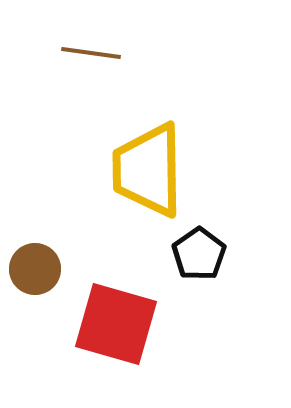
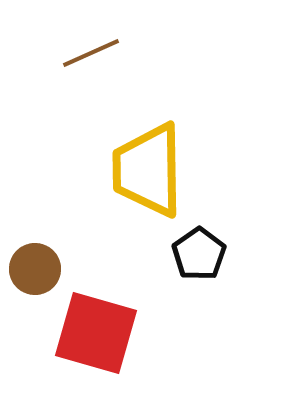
brown line: rotated 32 degrees counterclockwise
red square: moved 20 px left, 9 px down
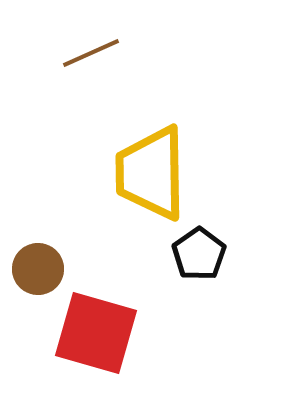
yellow trapezoid: moved 3 px right, 3 px down
brown circle: moved 3 px right
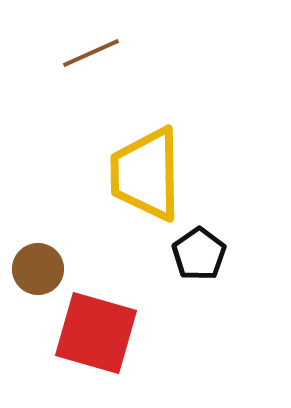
yellow trapezoid: moved 5 px left, 1 px down
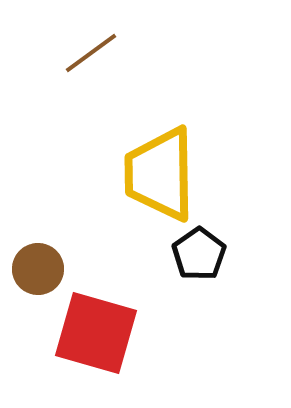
brown line: rotated 12 degrees counterclockwise
yellow trapezoid: moved 14 px right
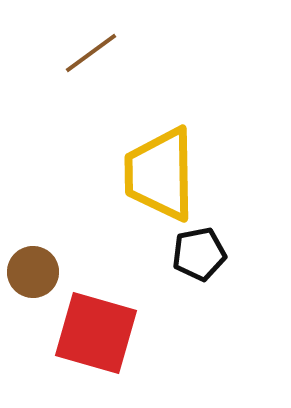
black pentagon: rotated 24 degrees clockwise
brown circle: moved 5 px left, 3 px down
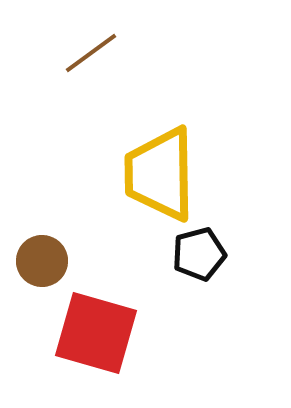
black pentagon: rotated 4 degrees counterclockwise
brown circle: moved 9 px right, 11 px up
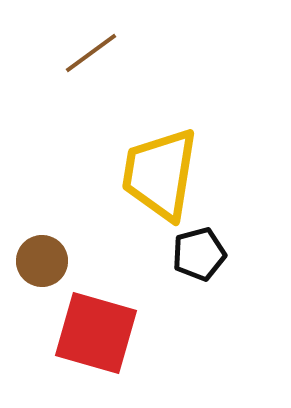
yellow trapezoid: rotated 10 degrees clockwise
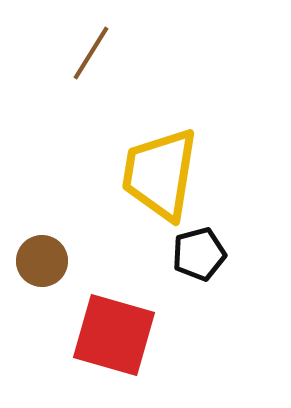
brown line: rotated 22 degrees counterclockwise
red square: moved 18 px right, 2 px down
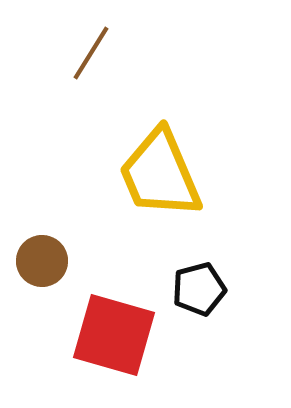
yellow trapezoid: rotated 32 degrees counterclockwise
black pentagon: moved 35 px down
